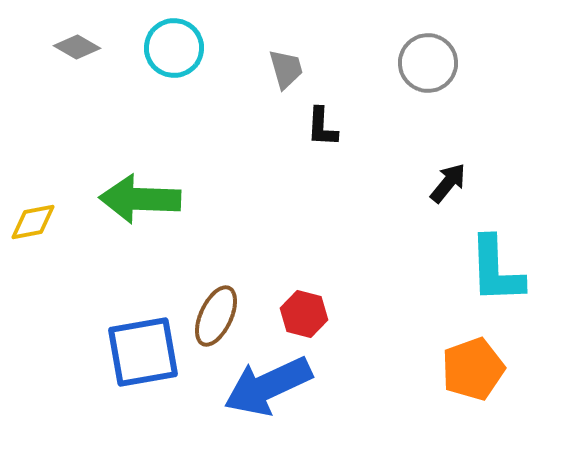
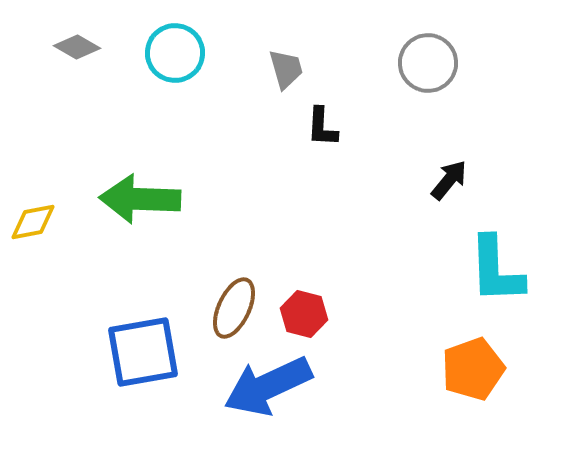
cyan circle: moved 1 px right, 5 px down
black arrow: moved 1 px right, 3 px up
brown ellipse: moved 18 px right, 8 px up
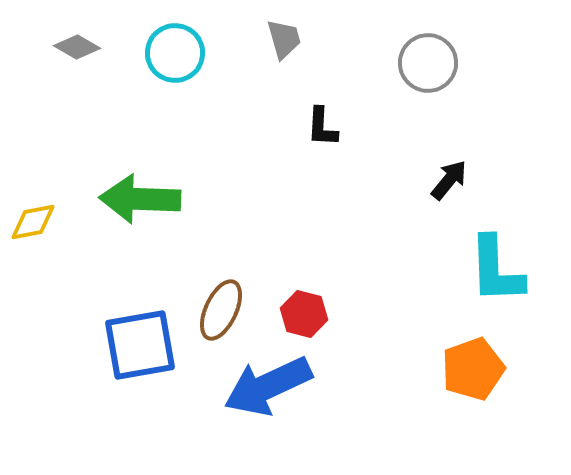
gray trapezoid: moved 2 px left, 30 px up
brown ellipse: moved 13 px left, 2 px down
blue square: moved 3 px left, 7 px up
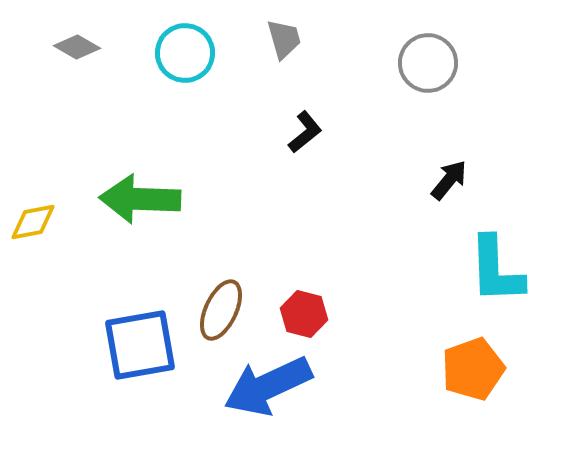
cyan circle: moved 10 px right
black L-shape: moved 17 px left, 5 px down; rotated 132 degrees counterclockwise
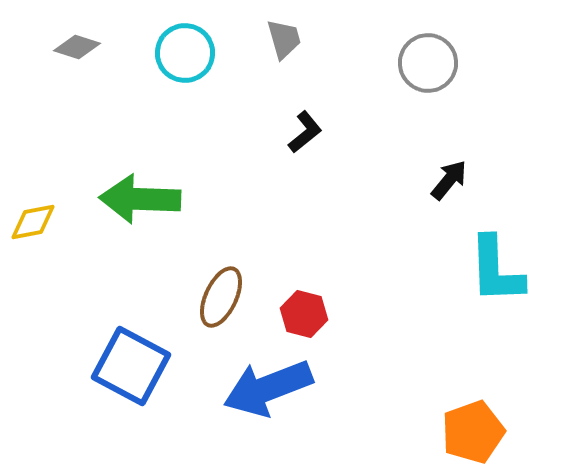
gray diamond: rotated 12 degrees counterclockwise
brown ellipse: moved 13 px up
blue square: moved 9 px left, 21 px down; rotated 38 degrees clockwise
orange pentagon: moved 63 px down
blue arrow: moved 2 px down; rotated 4 degrees clockwise
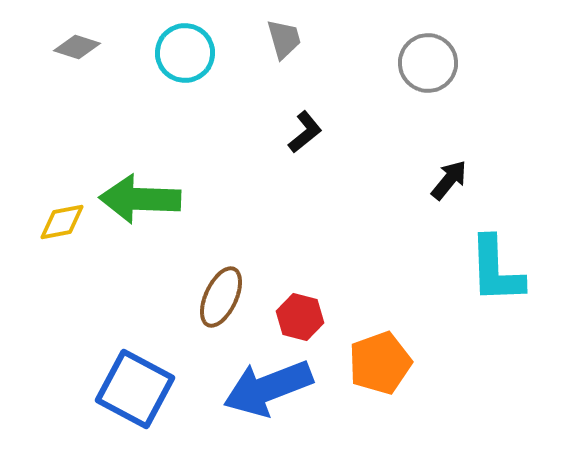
yellow diamond: moved 29 px right
red hexagon: moved 4 px left, 3 px down
blue square: moved 4 px right, 23 px down
orange pentagon: moved 93 px left, 69 px up
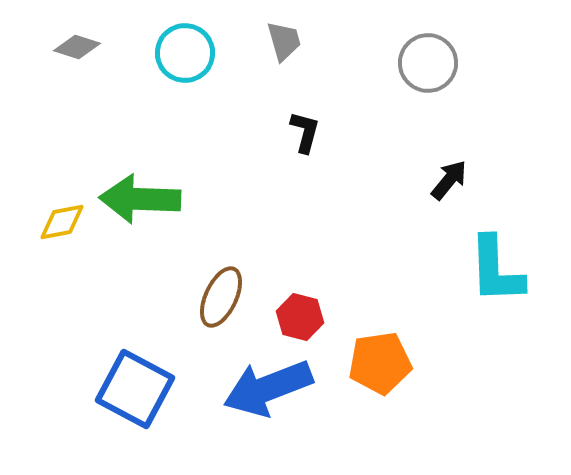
gray trapezoid: moved 2 px down
black L-shape: rotated 36 degrees counterclockwise
orange pentagon: rotated 12 degrees clockwise
